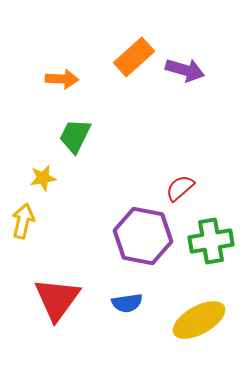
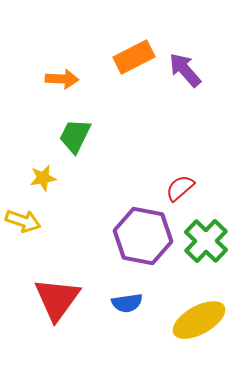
orange rectangle: rotated 15 degrees clockwise
purple arrow: rotated 147 degrees counterclockwise
yellow arrow: rotated 96 degrees clockwise
green cross: moved 5 px left; rotated 36 degrees counterclockwise
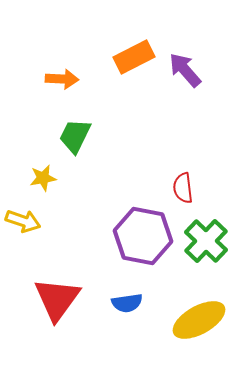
red semicircle: moved 3 px right; rotated 56 degrees counterclockwise
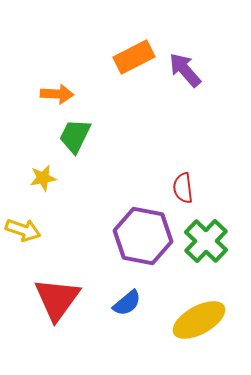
orange arrow: moved 5 px left, 15 px down
yellow arrow: moved 9 px down
blue semicircle: rotated 32 degrees counterclockwise
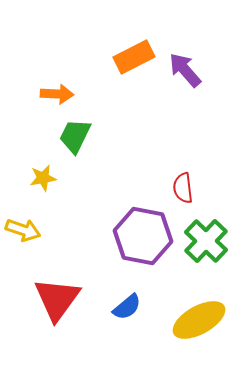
blue semicircle: moved 4 px down
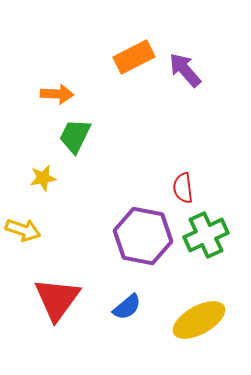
green cross: moved 6 px up; rotated 21 degrees clockwise
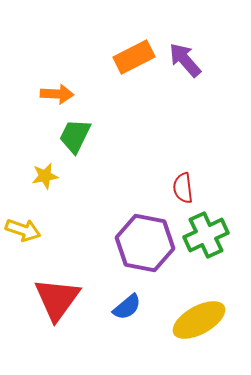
purple arrow: moved 10 px up
yellow star: moved 2 px right, 2 px up
purple hexagon: moved 2 px right, 7 px down
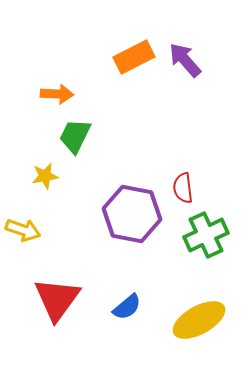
purple hexagon: moved 13 px left, 29 px up
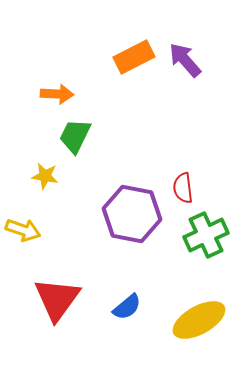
yellow star: rotated 20 degrees clockwise
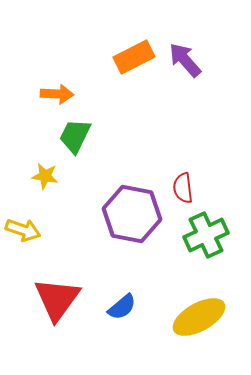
blue semicircle: moved 5 px left
yellow ellipse: moved 3 px up
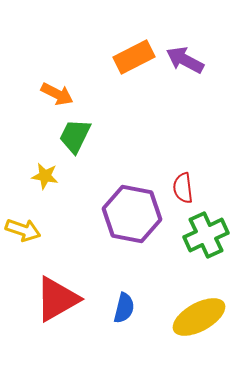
purple arrow: rotated 21 degrees counterclockwise
orange arrow: rotated 24 degrees clockwise
red triangle: rotated 24 degrees clockwise
blue semicircle: moved 2 px right, 1 px down; rotated 36 degrees counterclockwise
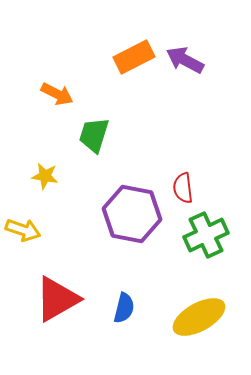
green trapezoid: moved 19 px right, 1 px up; rotated 9 degrees counterclockwise
